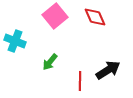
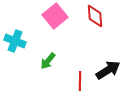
red diamond: moved 1 px up; rotated 20 degrees clockwise
green arrow: moved 2 px left, 1 px up
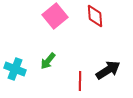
cyan cross: moved 28 px down
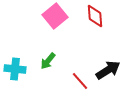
cyan cross: rotated 15 degrees counterclockwise
red line: rotated 42 degrees counterclockwise
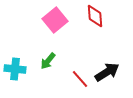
pink square: moved 4 px down
black arrow: moved 1 px left, 2 px down
red line: moved 2 px up
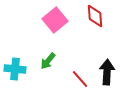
black arrow: rotated 55 degrees counterclockwise
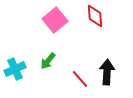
cyan cross: rotated 30 degrees counterclockwise
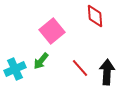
pink square: moved 3 px left, 11 px down
green arrow: moved 7 px left
red line: moved 11 px up
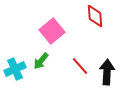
red line: moved 2 px up
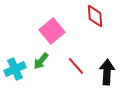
red line: moved 4 px left
